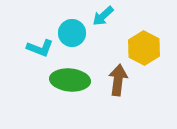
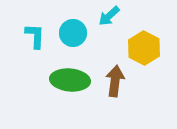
cyan arrow: moved 6 px right
cyan circle: moved 1 px right
cyan L-shape: moved 5 px left, 12 px up; rotated 108 degrees counterclockwise
brown arrow: moved 3 px left, 1 px down
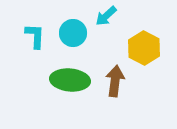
cyan arrow: moved 3 px left
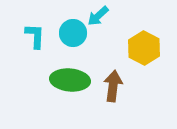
cyan arrow: moved 8 px left
brown arrow: moved 2 px left, 5 px down
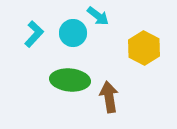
cyan arrow: rotated 100 degrees counterclockwise
cyan L-shape: moved 1 px left, 2 px up; rotated 40 degrees clockwise
brown arrow: moved 4 px left, 11 px down; rotated 16 degrees counterclockwise
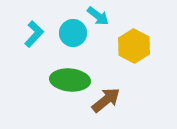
yellow hexagon: moved 10 px left, 2 px up
brown arrow: moved 3 px left, 3 px down; rotated 60 degrees clockwise
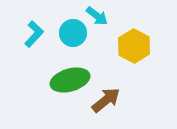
cyan arrow: moved 1 px left
green ellipse: rotated 21 degrees counterclockwise
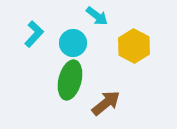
cyan circle: moved 10 px down
green ellipse: rotated 60 degrees counterclockwise
brown arrow: moved 3 px down
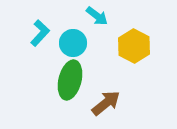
cyan L-shape: moved 6 px right, 1 px up
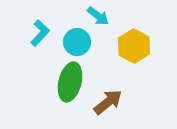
cyan arrow: moved 1 px right
cyan circle: moved 4 px right, 1 px up
green ellipse: moved 2 px down
brown arrow: moved 2 px right, 1 px up
